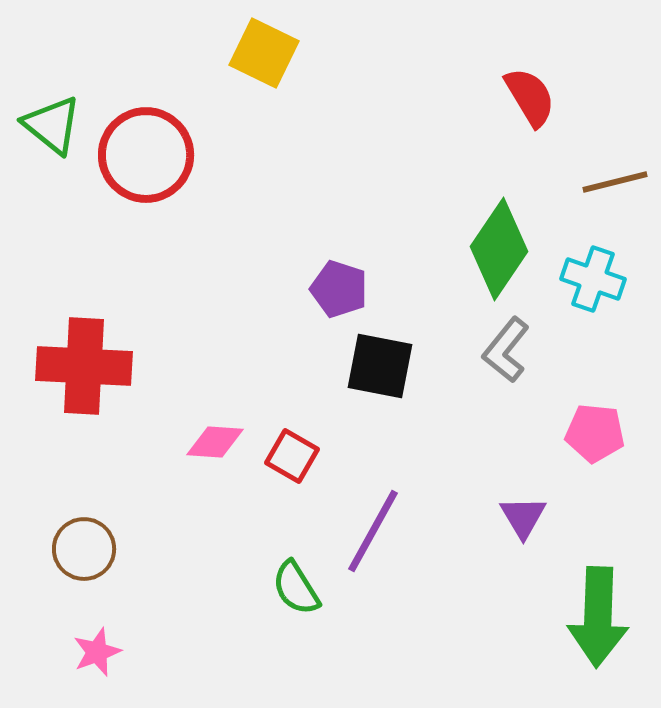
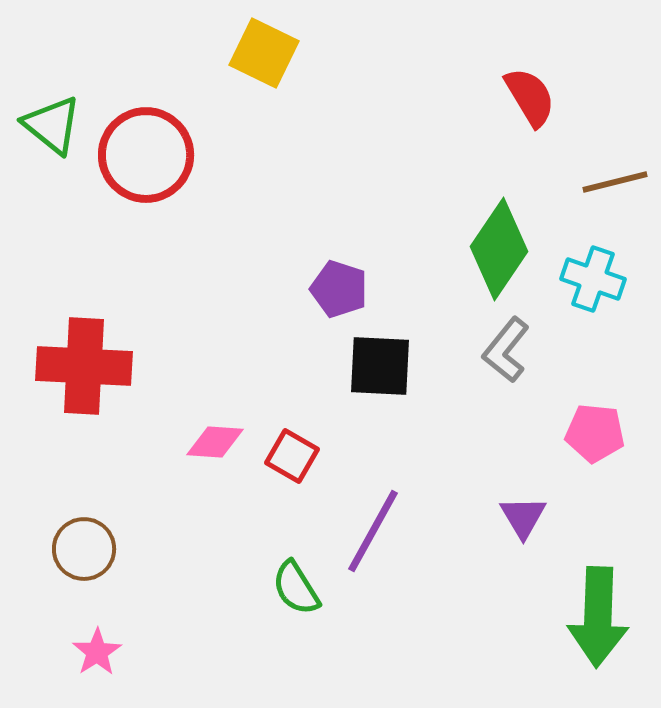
black square: rotated 8 degrees counterclockwise
pink star: rotated 12 degrees counterclockwise
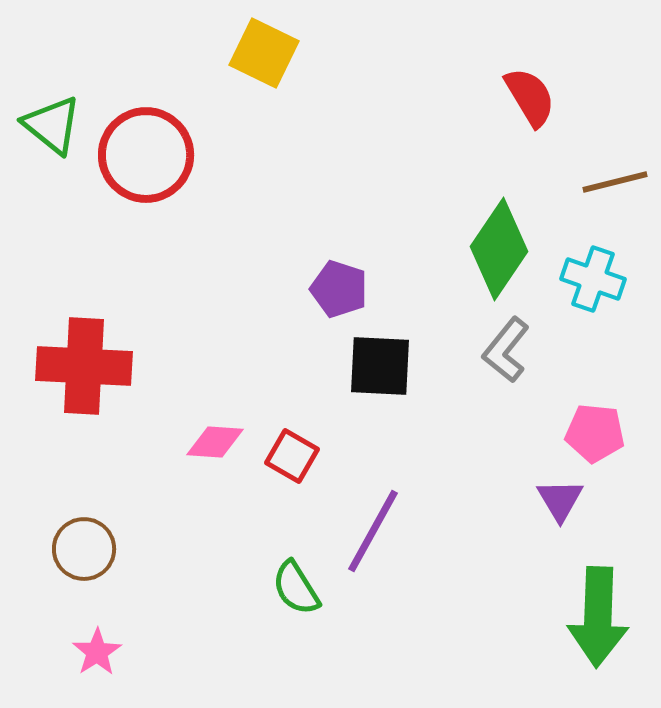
purple triangle: moved 37 px right, 17 px up
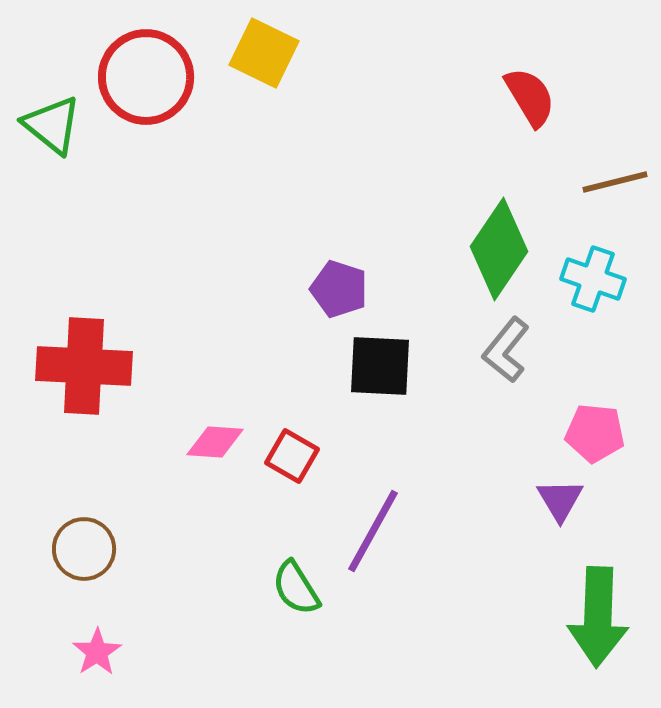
red circle: moved 78 px up
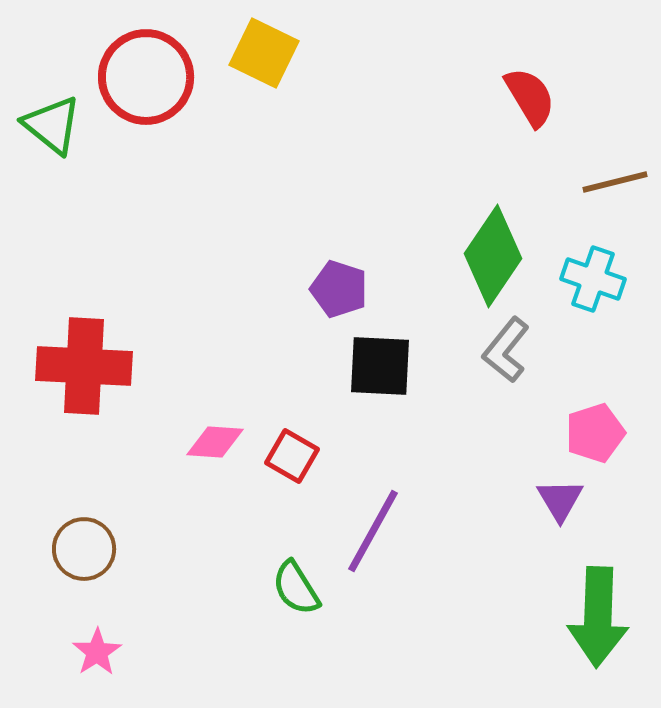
green diamond: moved 6 px left, 7 px down
pink pentagon: rotated 24 degrees counterclockwise
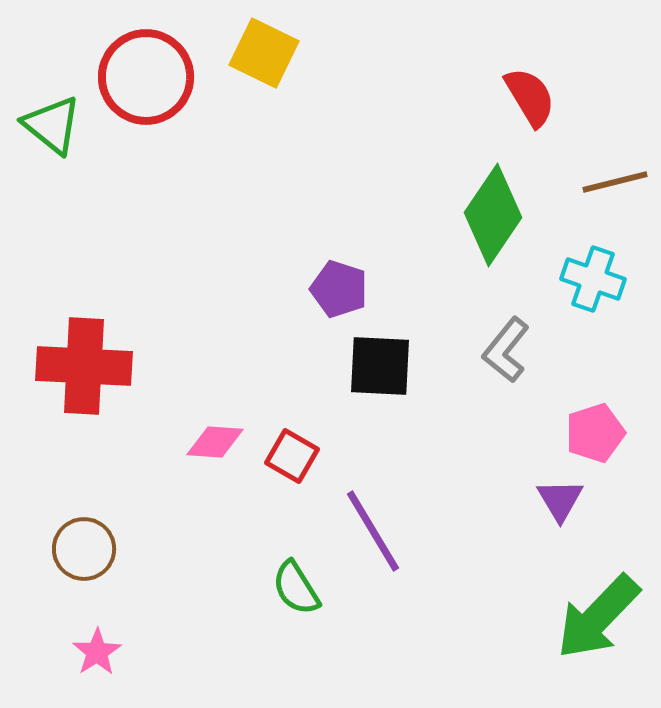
green diamond: moved 41 px up
purple line: rotated 60 degrees counterclockwise
green arrow: rotated 42 degrees clockwise
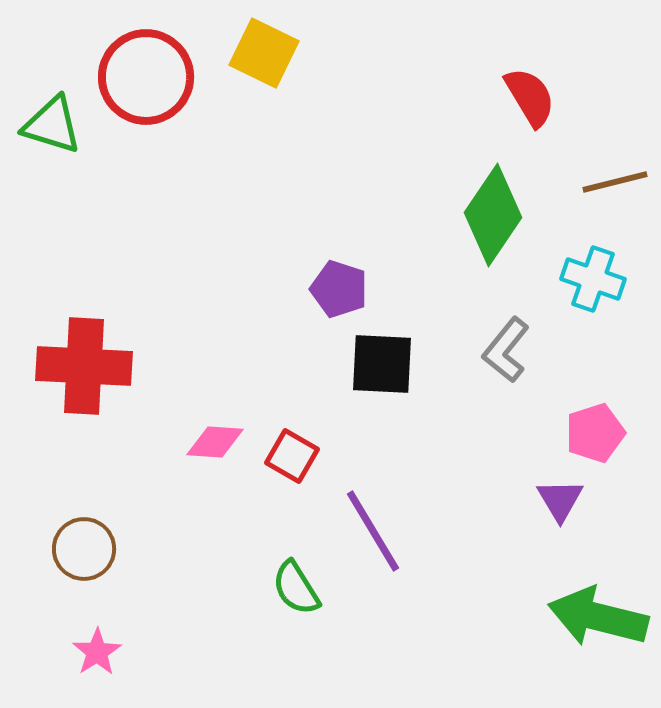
green triangle: rotated 22 degrees counterclockwise
black square: moved 2 px right, 2 px up
green arrow: rotated 60 degrees clockwise
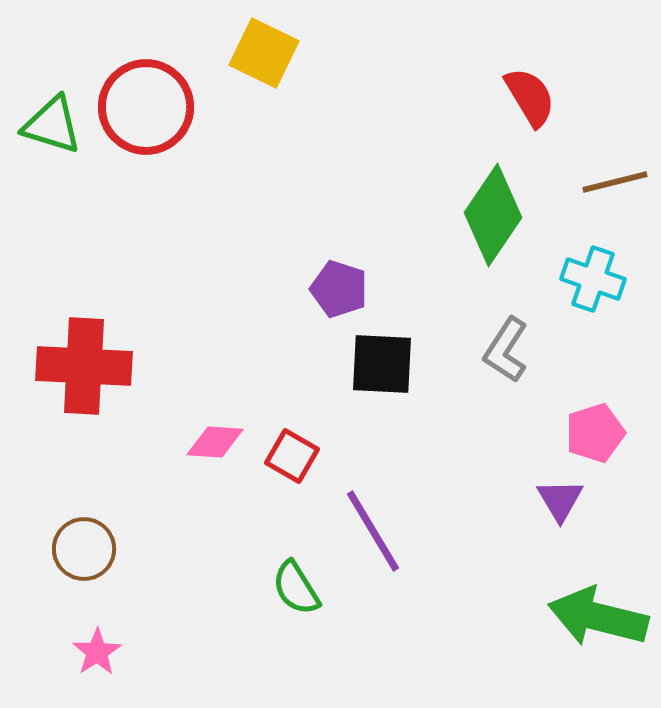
red circle: moved 30 px down
gray L-shape: rotated 6 degrees counterclockwise
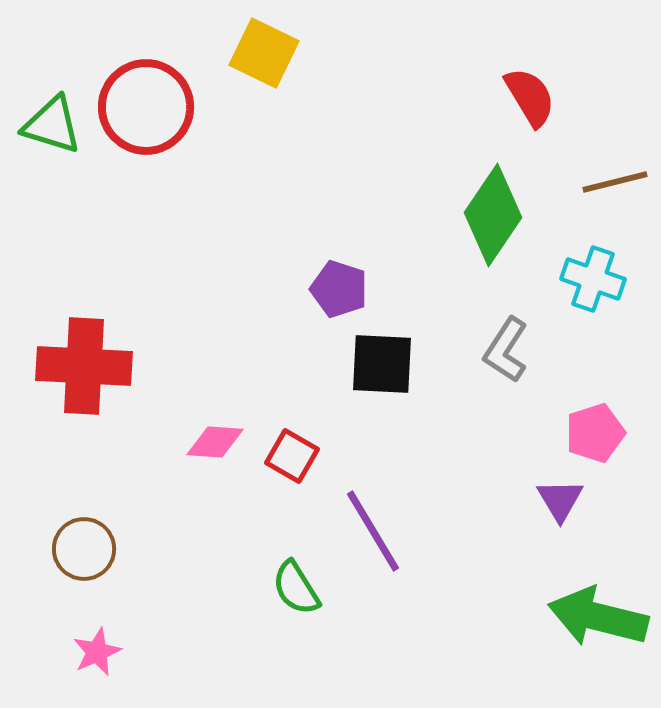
pink star: rotated 9 degrees clockwise
